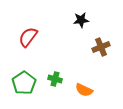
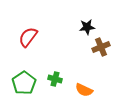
black star: moved 6 px right, 7 px down
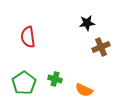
black star: moved 4 px up
red semicircle: rotated 45 degrees counterclockwise
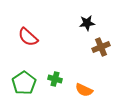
red semicircle: rotated 40 degrees counterclockwise
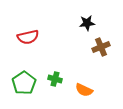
red semicircle: rotated 55 degrees counterclockwise
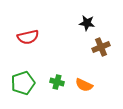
black star: rotated 14 degrees clockwise
green cross: moved 2 px right, 3 px down
green pentagon: moved 1 px left; rotated 15 degrees clockwise
orange semicircle: moved 5 px up
